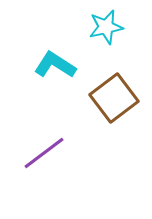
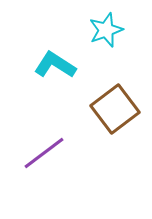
cyan star: moved 3 px down; rotated 8 degrees counterclockwise
brown square: moved 1 px right, 11 px down
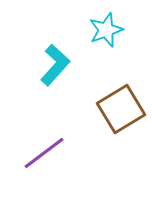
cyan L-shape: rotated 99 degrees clockwise
brown square: moved 6 px right; rotated 6 degrees clockwise
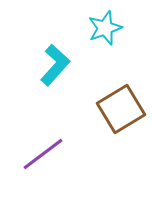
cyan star: moved 1 px left, 2 px up
purple line: moved 1 px left, 1 px down
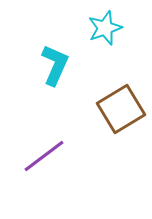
cyan L-shape: rotated 18 degrees counterclockwise
purple line: moved 1 px right, 2 px down
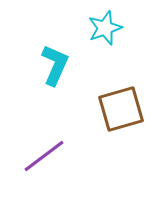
brown square: rotated 15 degrees clockwise
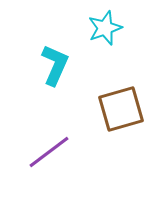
purple line: moved 5 px right, 4 px up
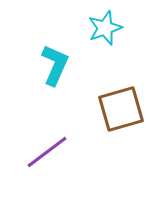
purple line: moved 2 px left
